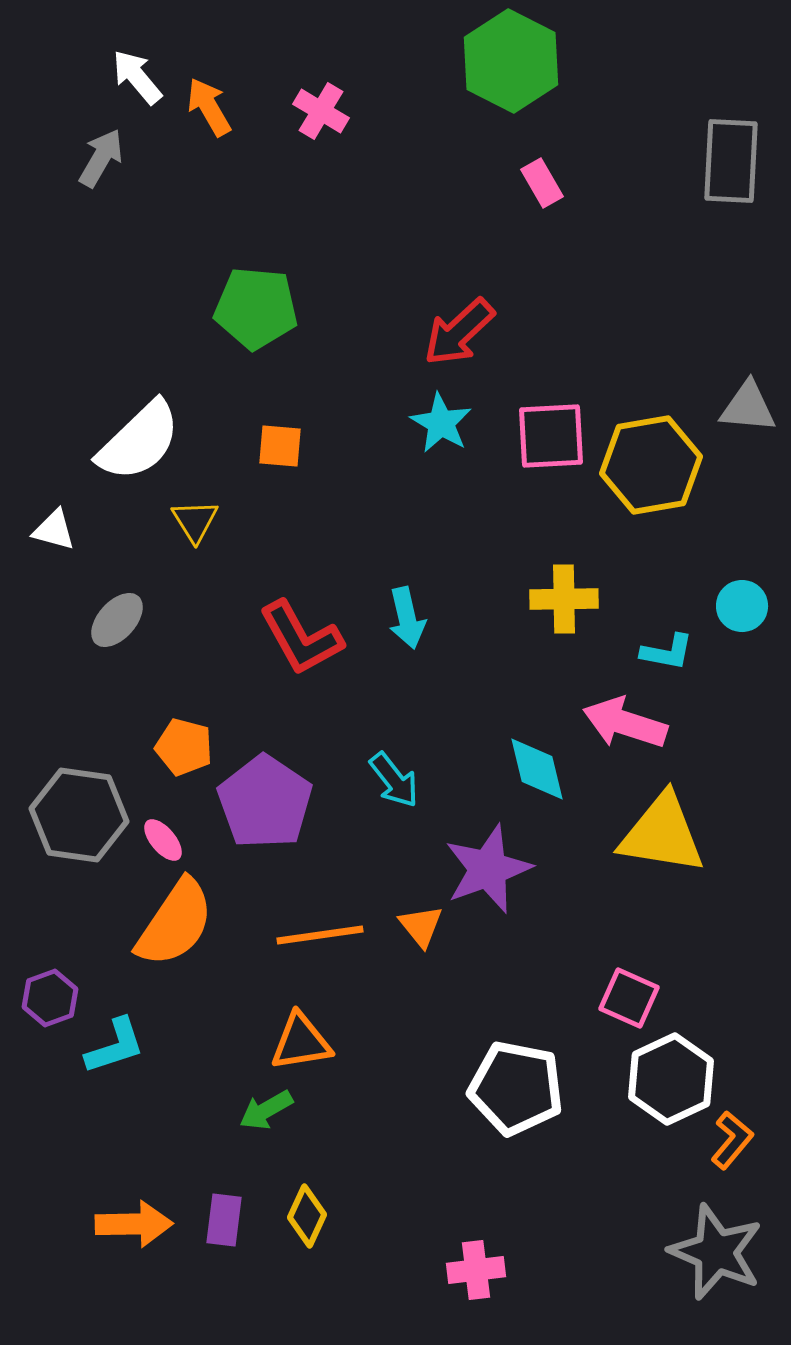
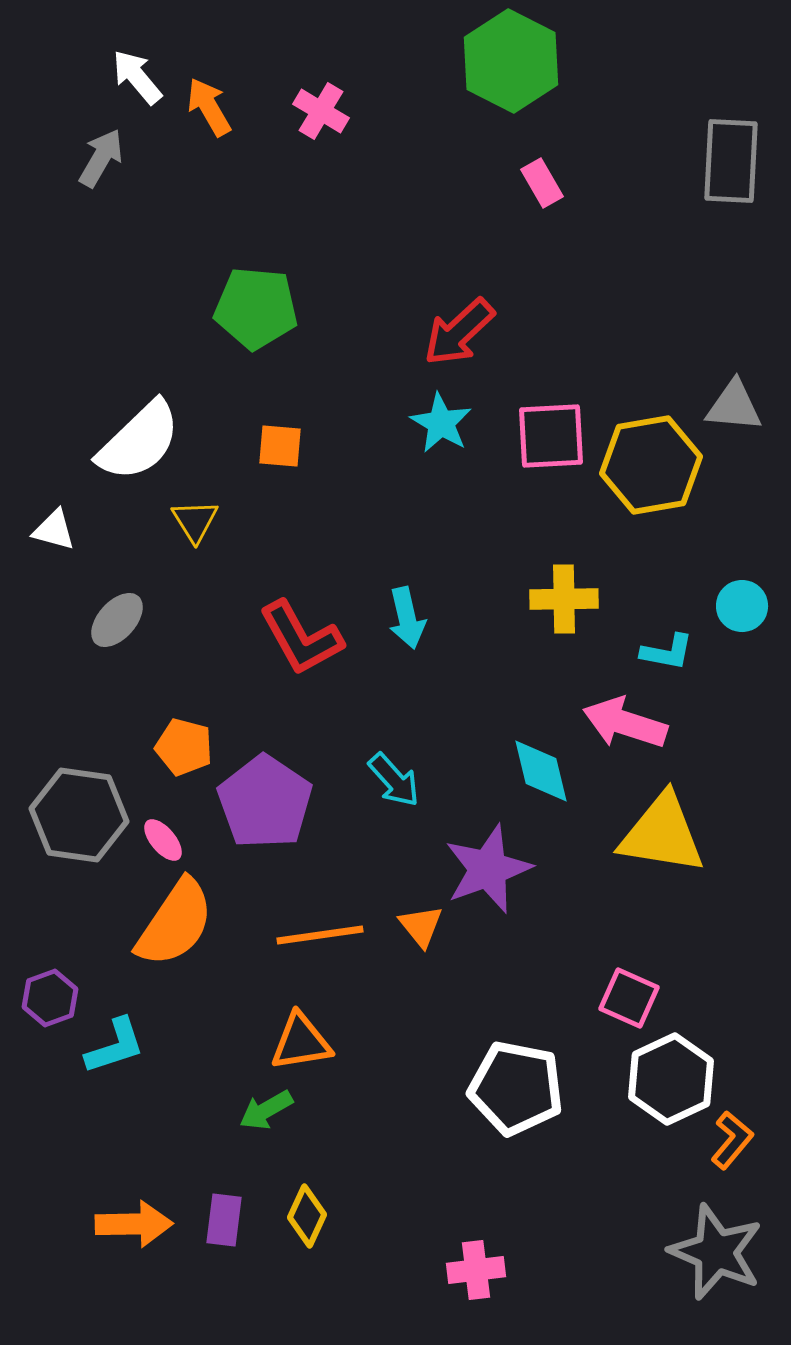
gray triangle at (748, 407): moved 14 px left, 1 px up
cyan diamond at (537, 769): moved 4 px right, 2 px down
cyan arrow at (394, 780): rotated 4 degrees counterclockwise
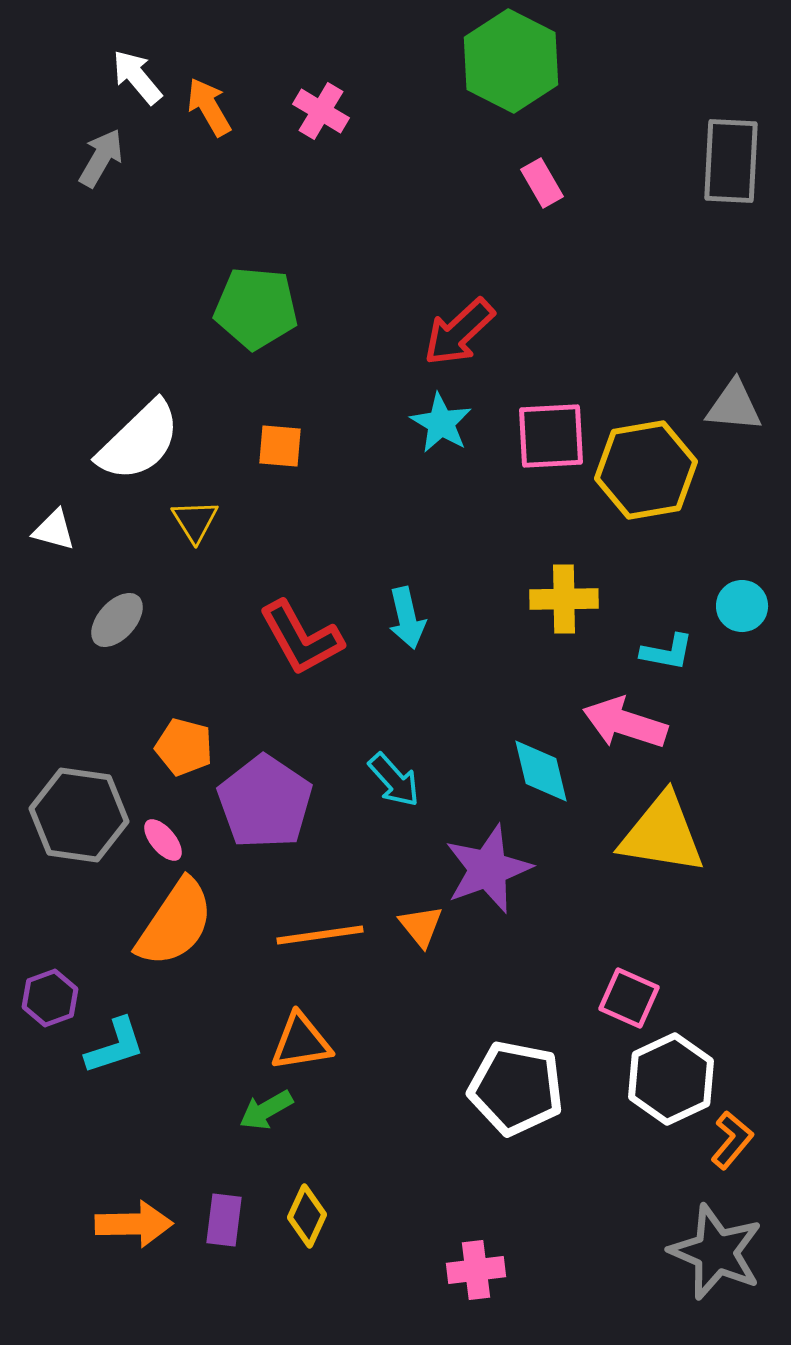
yellow hexagon at (651, 465): moved 5 px left, 5 px down
